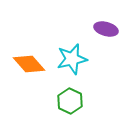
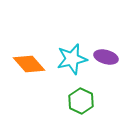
purple ellipse: moved 28 px down
green hexagon: moved 11 px right
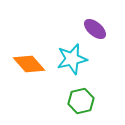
purple ellipse: moved 11 px left, 28 px up; rotated 25 degrees clockwise
green hexagon: rotated 20 degrees clockwise
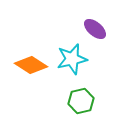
orange diamond: moved 2 px right, 1 px down; rotated 16 degrees counterclockwise
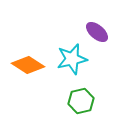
purple ellipse: moved 2 px right, 3 px down
orange diamond: moved 3 px left
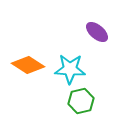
cyan star: moved 2 px left, 10 px down; rotated 16 degrees clockwise
